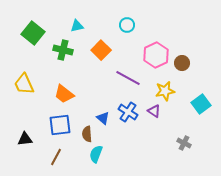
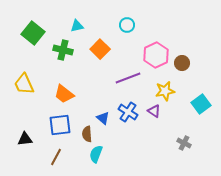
orange square: moved 1 px left, 1 px up
purple line: rotated 50 degrees counterclockwise
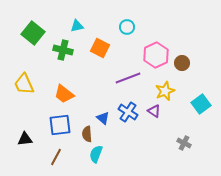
cyan circle: moved 2 px down
orange square: moved 1 px up; rotated 18 degrees counterclockwise
yellow star: rotated 12 degrees counterclockwise
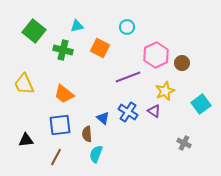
green square: moved 1 px right, 2 px up
purple line: moved 1 px up
black triangle: moved 1 px right, 1 px down
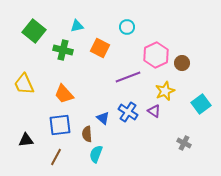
orange trapezoid: rotated 10 degrees clockwise
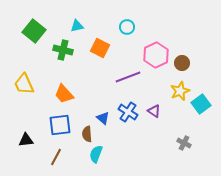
yellow star: moved 15 px right
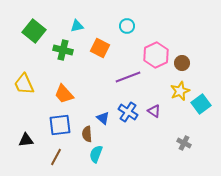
cyan circle: moved 1 px up
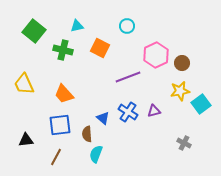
yellow star: rotated 12 degrees clockwise
purple triangle: rotated 48 degrees counterclockwise
